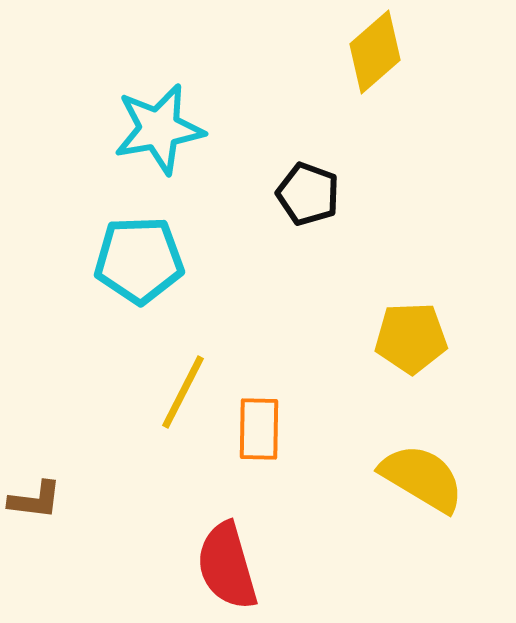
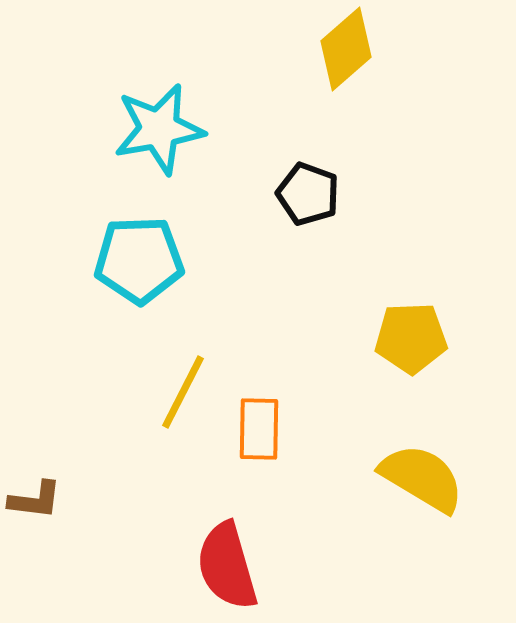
yellow diamond: moved 29 px left, 3 px up
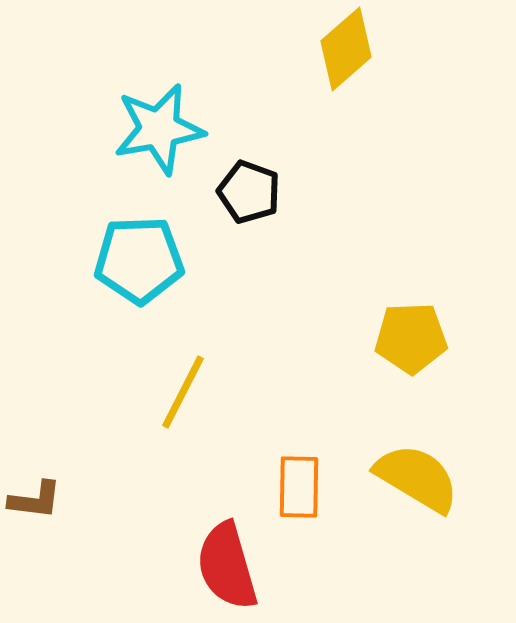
black pentagon: moved 59 px left, 2 px up
orange rectangle: moved 40 px right, 58 px down
yellow semicircle: moved 5 px left
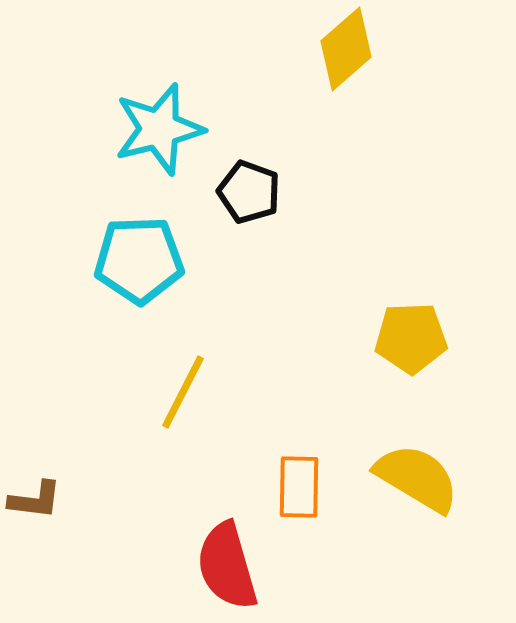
cyan star: rotated 4 degrees counterclockwise
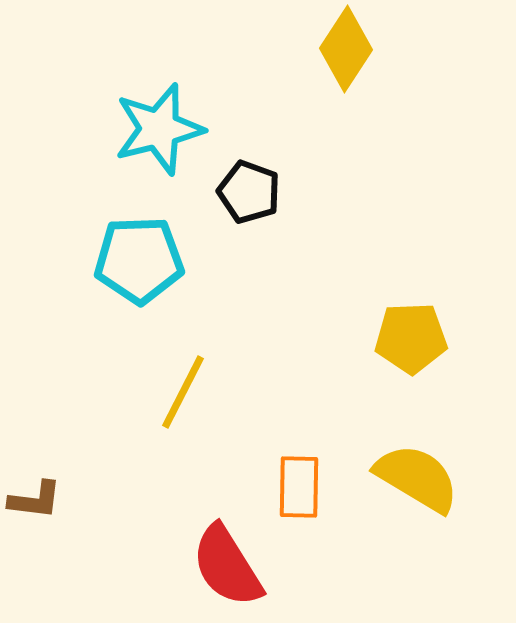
yellow diamond: rotated 16 degrees counterclockwise
red semicircle: rotated 16 degrees counterclockwise
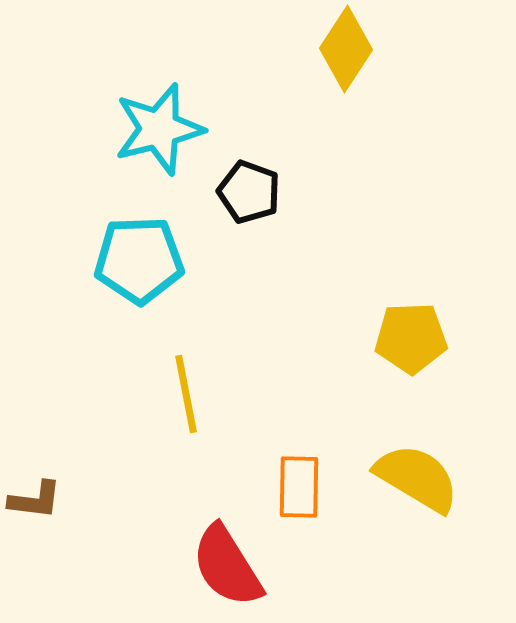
yellow line: moved 3 px right, 2 px down; rotated 38 degrees counterclockwise
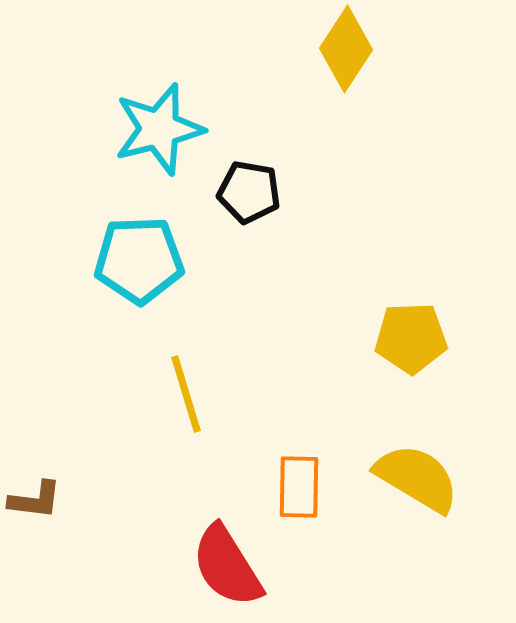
black pentagon: rotated 10 degrees counterclockwise
yellow line: rotated 6 degrees counterclockwise
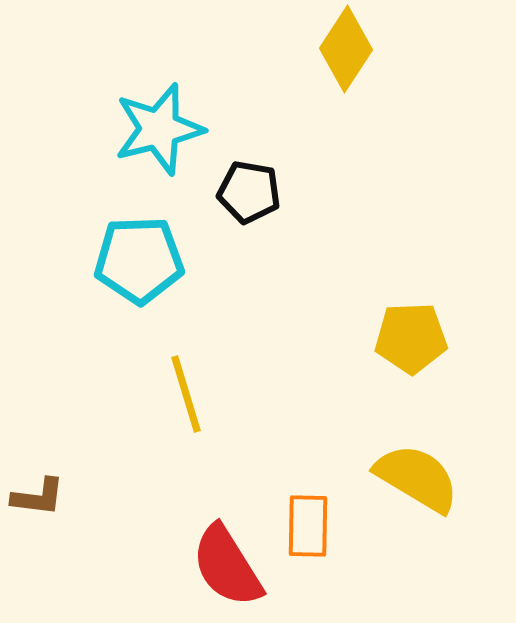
orange rectangle: moved 9 px right, 39 px down
brown L-shape: moved 3 px right, 3 px up
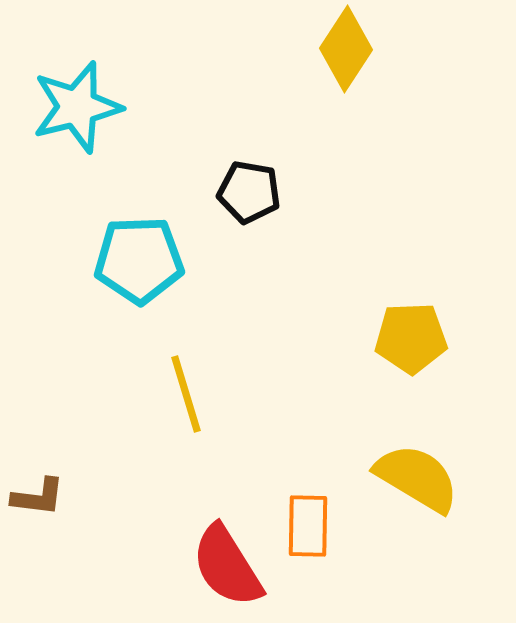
cyan star: moved 82 px left, 22 px up
